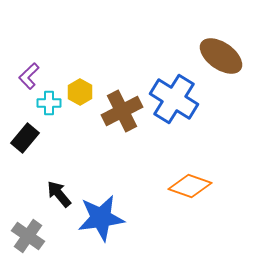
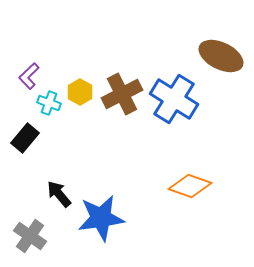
brown ellipse: rotated 9 degrees counterclockwise
cyan cross: rotated 20 degrees clockwise
brown cross: moved 17 px up
gray cross: moved 2 px right
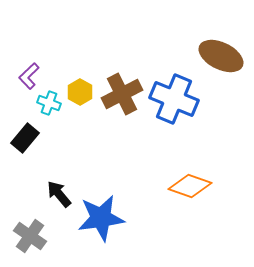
blue cross: rotated 9 degrees counterclockwise
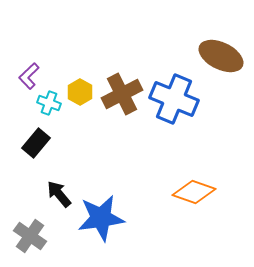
black rectangle: moved 11 px right, 5 px down
orange diamond: moved 4 px right, 6 px down
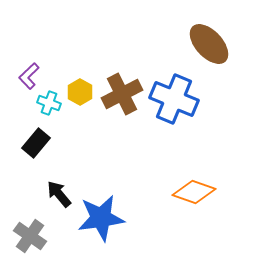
brown ellipse: moved 12 px left, 12 px up; rotated 21 degrees clockwise
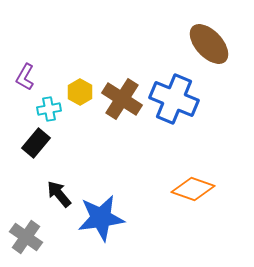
purple L-shape: moved 4 px left, 1 px down; rotated 16 degrees counterclockwise
brown cross: moved 5 px down; rotated 30 degrees counterclockwise
cyan cross: moved 6 px down; rotated 30 degrees counterclockwise
orange diamond: moved 1 px left, 3 px up
gray cross: moved 4 px left, 1 px down
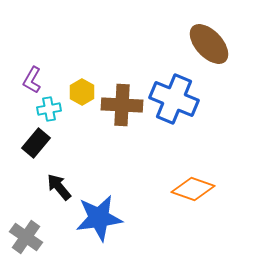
purple L-shape: moved 7 px right, 3 px down
yellow hexagon: moved 2 px right
brown cross: moved 6 px down; rotated 30 degrees counterclockwise
black arrow: moved 7 px up
blue star: moved 2 px left
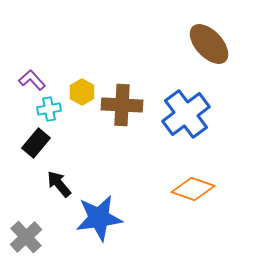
purple L-shape: rotated 108 degrees clockwise
blue cross: moved 12 px right, 15 px down; rotated 30 degrees clockwise
black arrow: moved 3 px up
gray cross: rotated 12 degrees clockwise
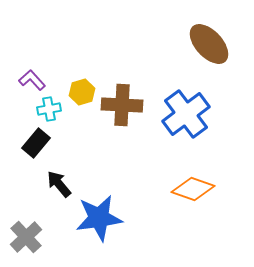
yellow hexagon: rotated 15 degrees clockwise
